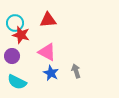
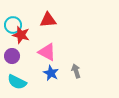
cyan circle: moved 2 px left, 2 px down
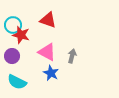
red triangle: rotated 24 degrees clockwise
gray arrow: moved 4 px left, 15 px up; rotated 32 degrees clockwise
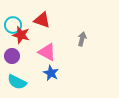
red triangle: moved 6 px left
gray arrow: moved 10 px right, 17 px up
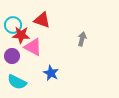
red star: rotated 12 degrees counterclockwise
pink triangle: moved 14 px left, 5 px up
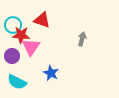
pink triangle: moved 2 px left; rotated 36 degrees clockwise
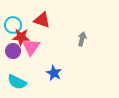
red star: moved 2 px down
purple circle: moved 1 px right, 5 px up
blue star: moved 3 px right
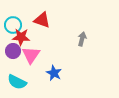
pink triangle: moved 8 px down
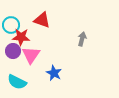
cyan circle: moved 2 px left
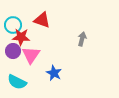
cyan circle: moved 2 px right
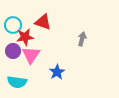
red triangle: moved 1 px right, 2 px down
red star: moved 4 px right; rotated 12 degrees counterclockwise
blue star: moved 3 px right, 1 px up; rotated 14 degrees clockwise
cyan semicircle: rotated 18 degrees counterclockwise
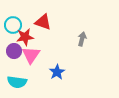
purple circle: moved 1 px right
